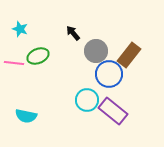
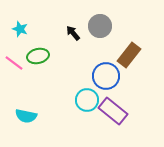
gray circle: moved 4 px right, 25 px up
green ellipse: rotated 10 degrees clockwise
pink line: rotated 30 degrees clockwise
blue circle: moved 3 px left, 2 px down
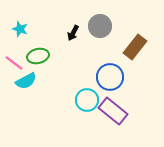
black arrow: rotated 112 degrees counterclockwise
brown rectangle: moved 6 px right, 8 px up
blue circle: moved 4 px right, 1 px down
cyan semicircle: moved 35 px up; rotated 40 degrees counterclockwise
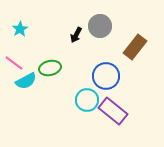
cyan star: rotated 21 degrees clockwise
black arrow: moved 3 px right, 2 px down
green ellipse: moved 12 px right, 12 px down
blue circle: moved 4 px left, 1 px up
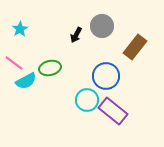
gray circle: moved 2 px right
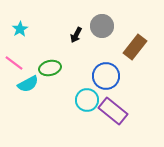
cyan semicircle: moved 2 px right, 3 px down
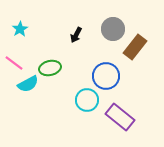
gray circle: moved 11 px right, 3 px down
purple rectangle: moved 7 px right, 6 px down
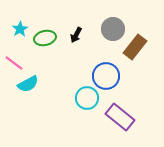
green ellipse: moved 5 px left, 30 px up
cyan circle: moved 2 px up
